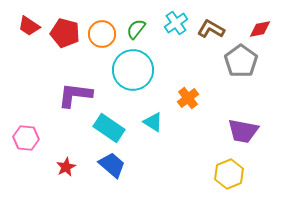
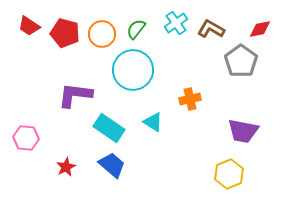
orange cross: moved 2 px right, 1 px down; rotated 25 degrees clockwise
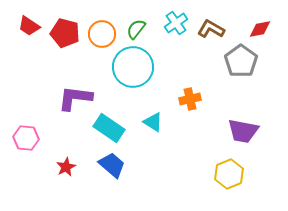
cyan circle: moved 3 px up
purple L-shape: moved 3 px down
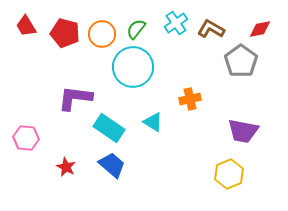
red trapezoid: moved 3 px left; rotated 25 degrees clockwise
red star: rotated 18 degrees counterclockwise
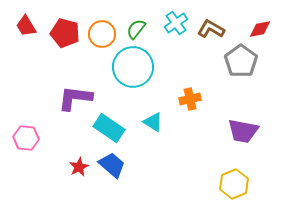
red star: moved 13 px right; rotated 18 degrees clockwise
yellow hexagon: moved 5 px right, 10 px down
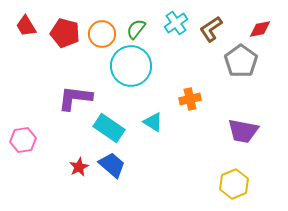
brown L-shape: rotated 64 degrees counterclockwise
cyan circle: moved 2 px left, 1 px up
pink hexagon: moved 3 px left, 2 px down; rotated 15 degrees counterclockwise
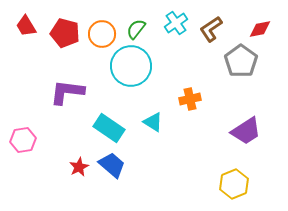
purple L-shape: moved 8 px left, 6 px up
purple trapezoid: moved 3 px right; rotated 44 degrees counterclockwise
